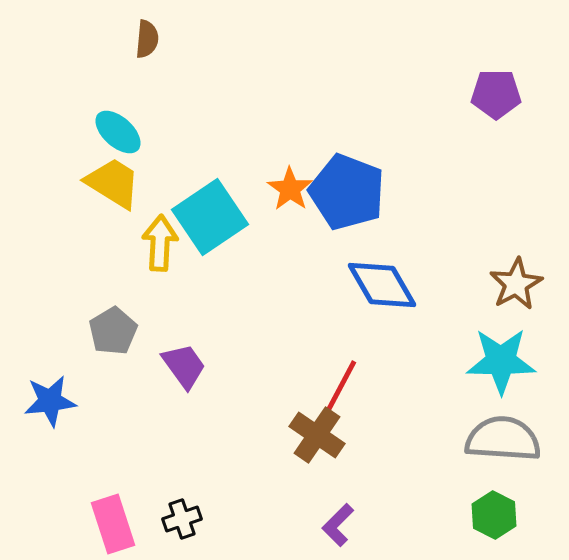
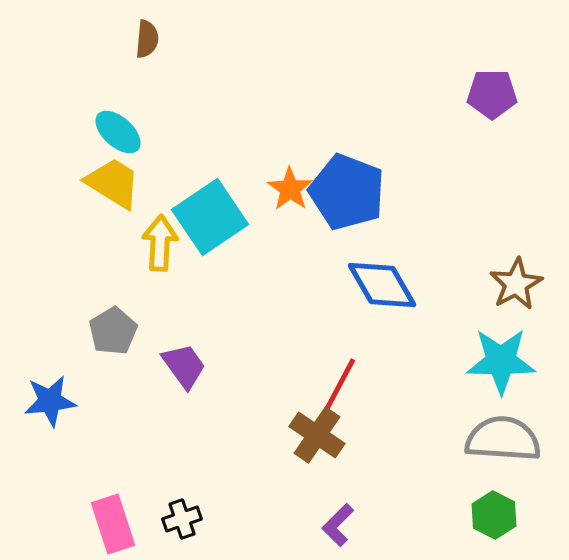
purple pentagon: moved 4 px left
red line: moved 1 px left, 2 px up
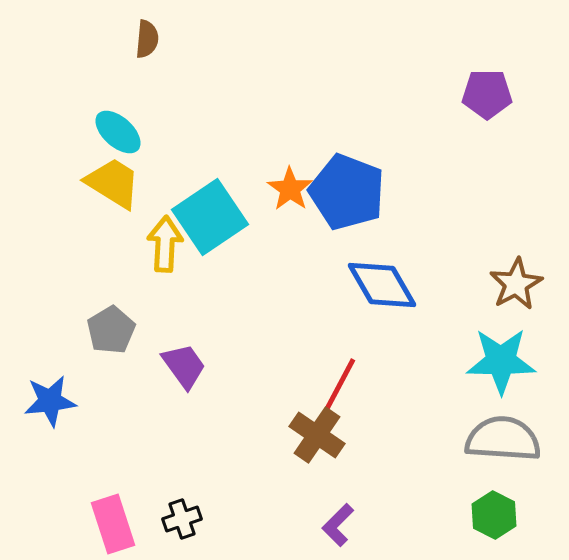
purple pentagon: moved 5 px left
yellow arrow: moved 5 px right, 1 px down
gray pentagon: moved 2 px left, 1 px up
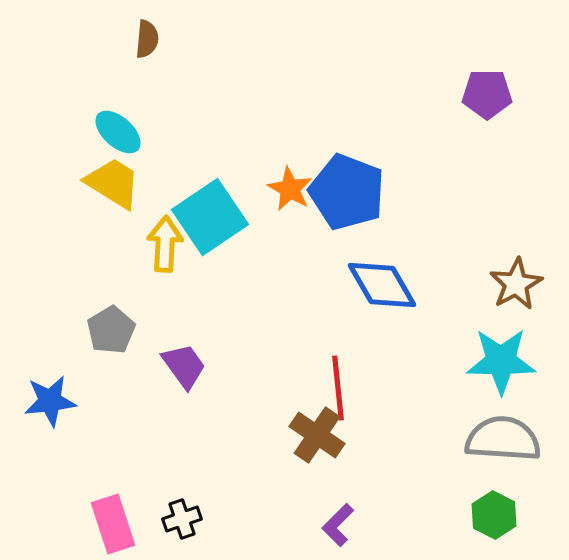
orange star: rotated 6 degrees counterclockwise
red line: rotated 34 degrees counterclockwise
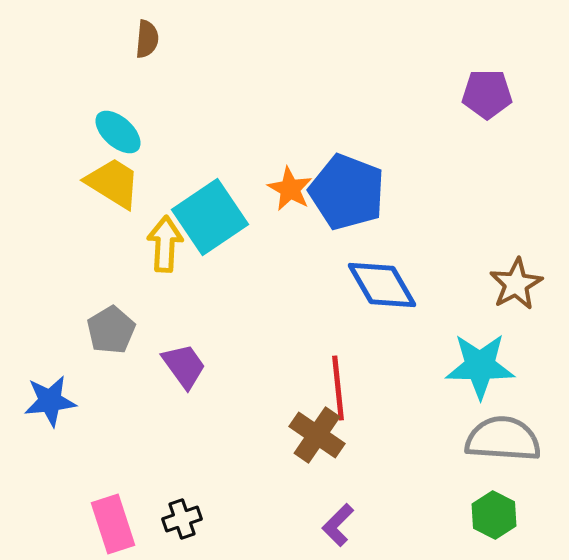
cyan star: moved 21 px left, 5 px down
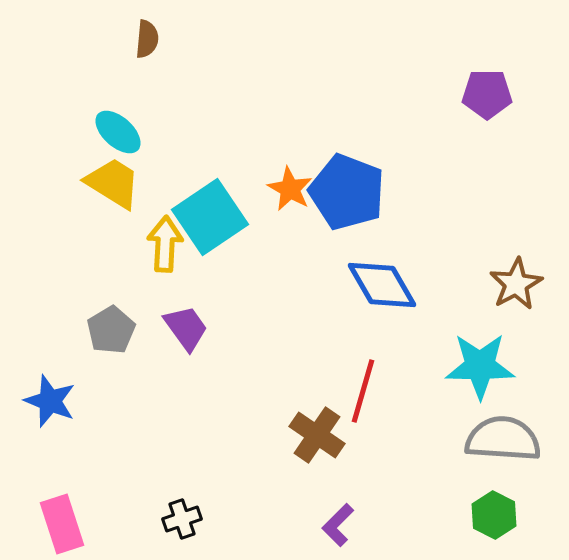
purple trapezoid: moved 2 px right, 38 px up
red line: moved 25 px right, 3 px down; rotated 22 degrees clockwise
blue star: rotated 28 degrees clockwise
pink rectangle: moved 51 px left
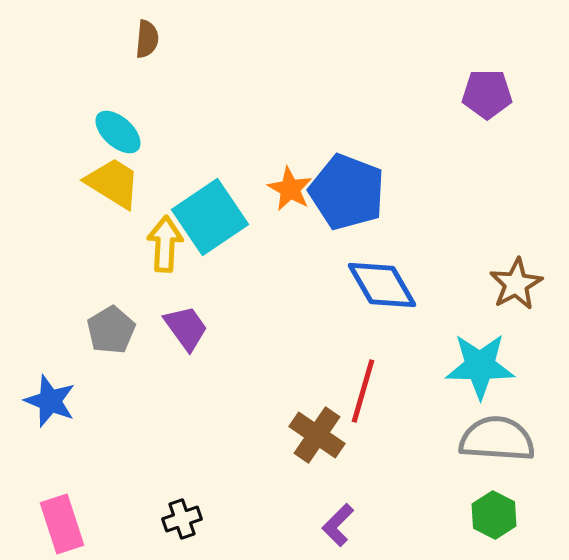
gray semicircle: moved 6 px left
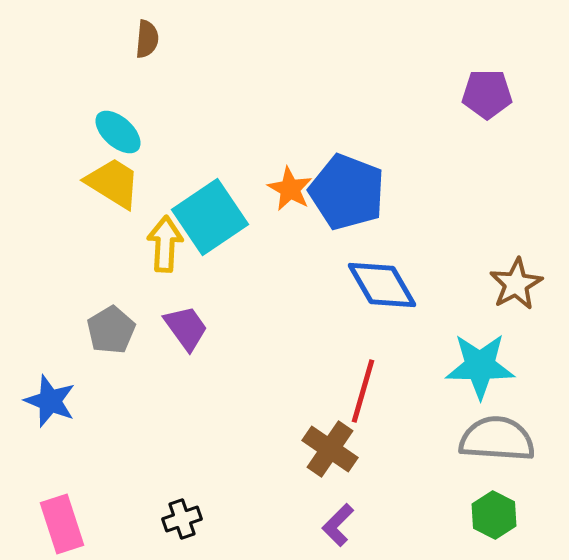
brown cross: moved 13 px right, 14 px down
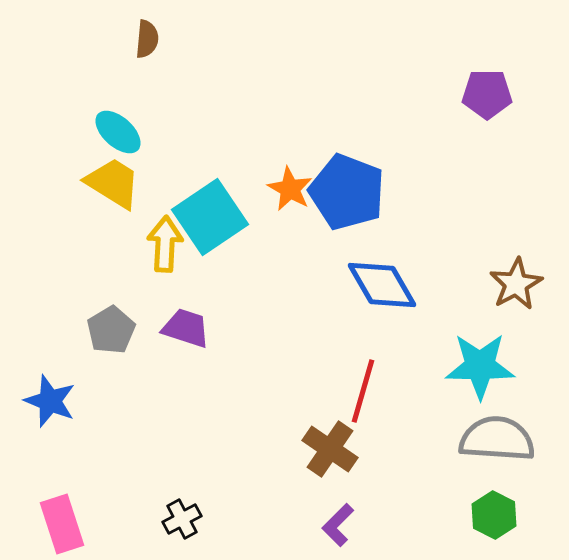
purple trapezoid: rotated 36 degrees counterclockwise
black cross: rotated 9 degrees counterclockwise
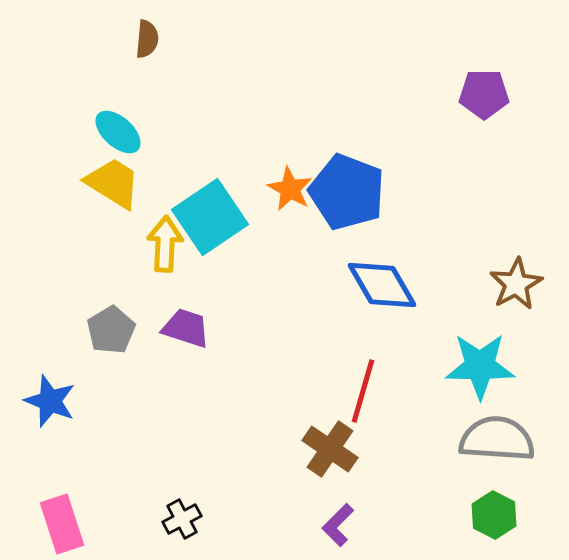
purple pentagon: moved 3 px left
